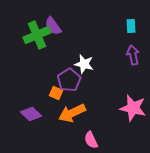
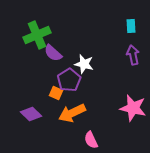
purple semicircle: moved 27 px down; rotated 12 degrees counterclockwise
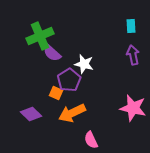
green cross: moved 3 px right, 1 px down
purple semicircle: moved 1 px left
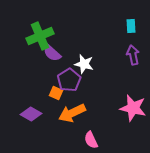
purple diamond: rotated 15 degrees counterclockwise
